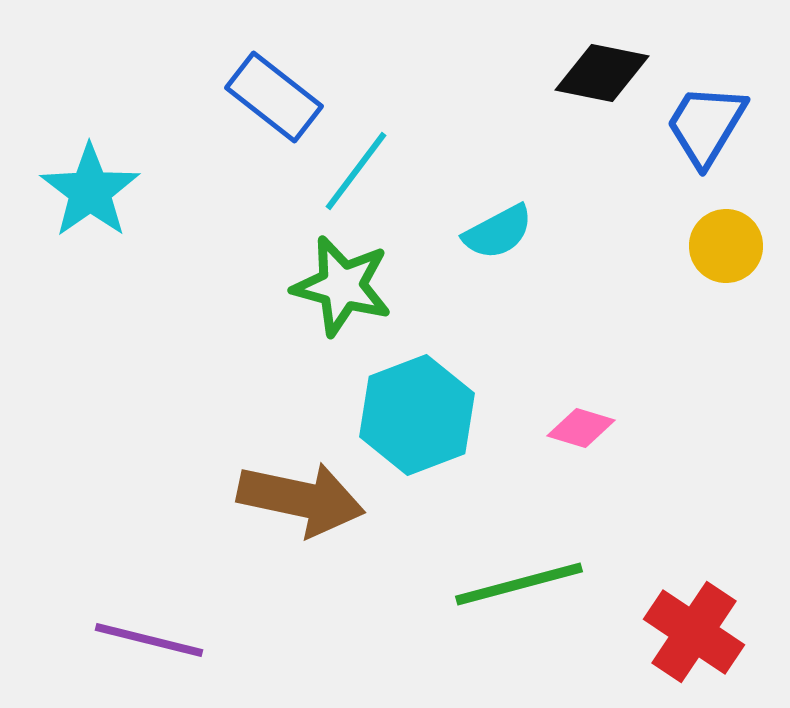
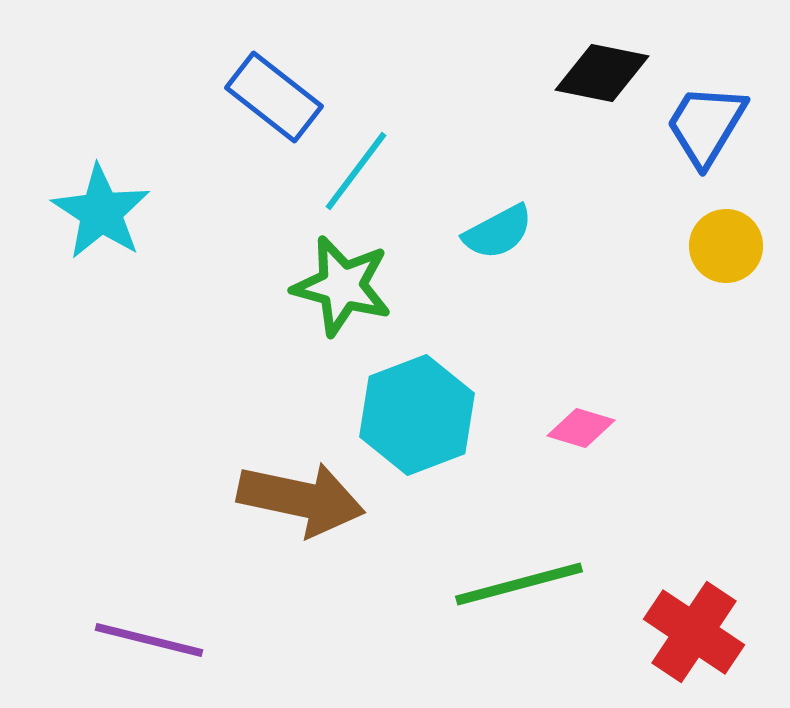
cyan star: moved 11 px right, 21 px down; rotated 4 degrees counterclockwise
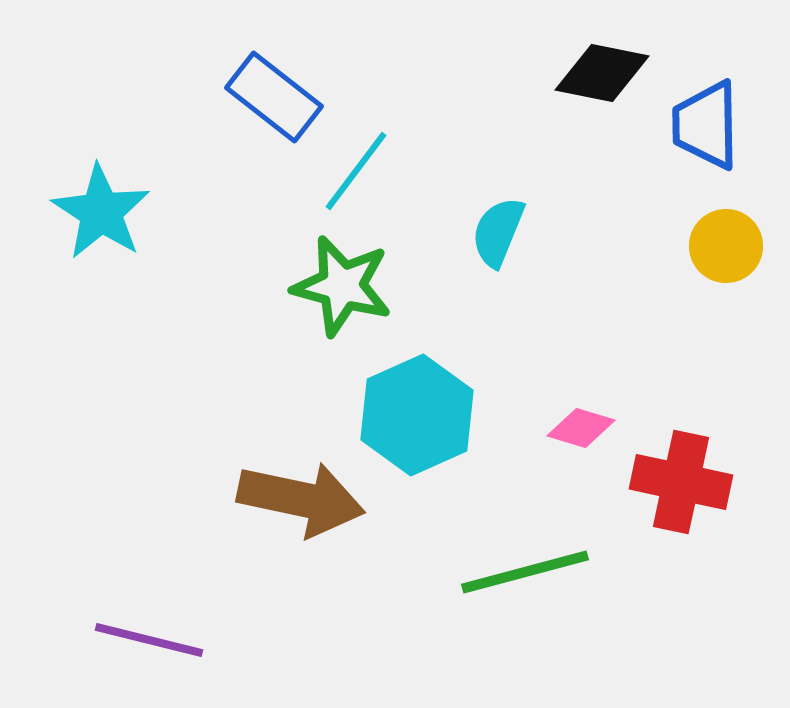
blue trapezoid: rotated 32 degrees counterclockwise
cyan semicircle: rotated 140 degrees clockwise
cyan hexagon: rotated 3 degrees counterclockwise
green line: moved 6 px right, 12 px up
red cross: moved 13 px left, 150 px up; rotated 22 degrees counterclockwise
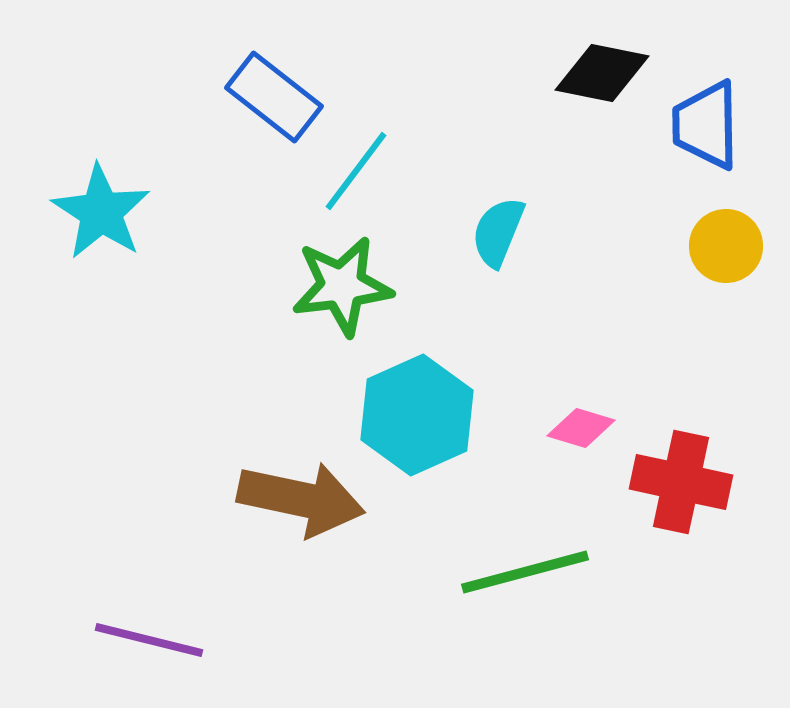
green star: rotated 22 degrees counterclockwise
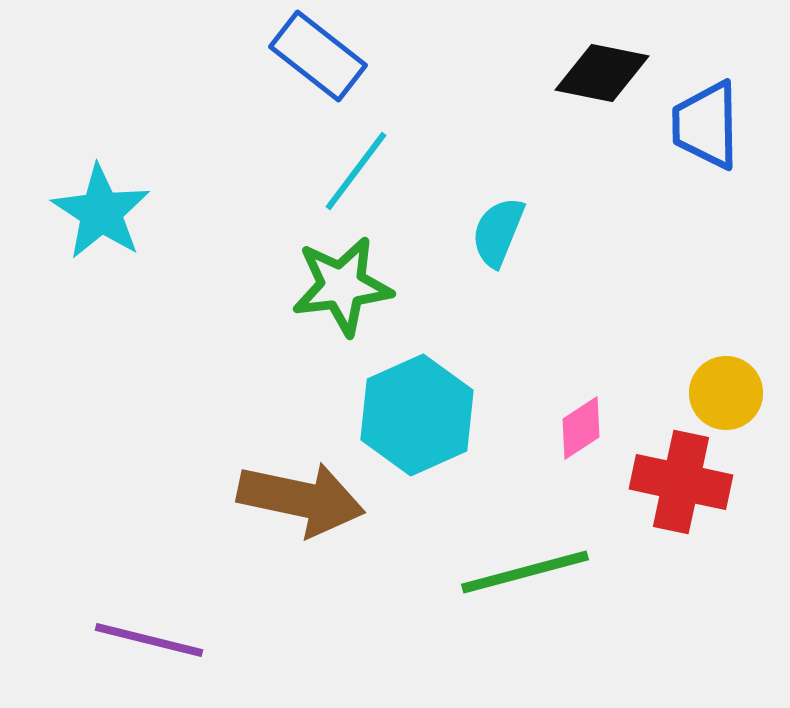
blue rectangle: moved 44 px right, 41 px up
yellow circle: moved 147 px down
pink diamond: rotated 50 degrees counterclockwise
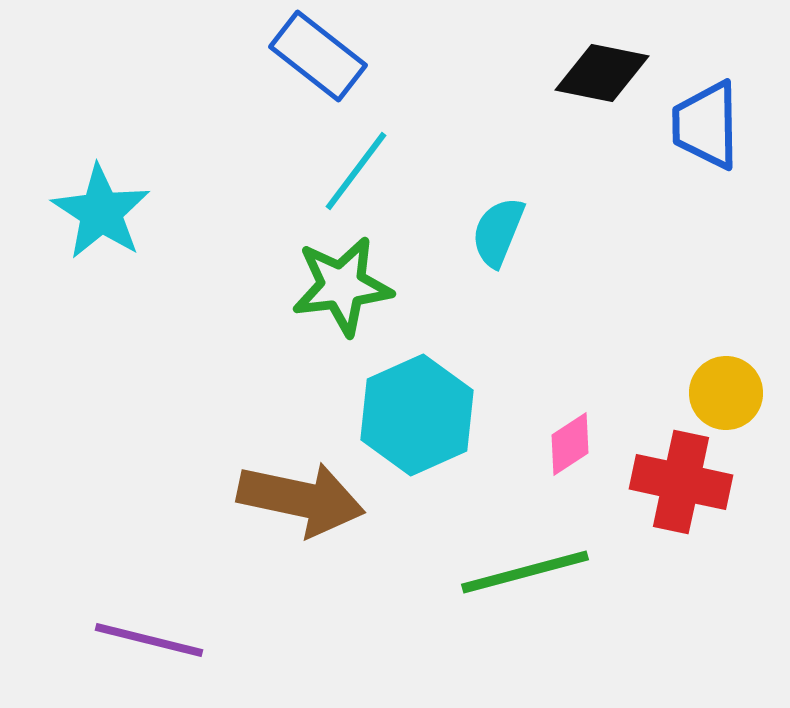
pink diamond: moved 11 px left, 16 px down
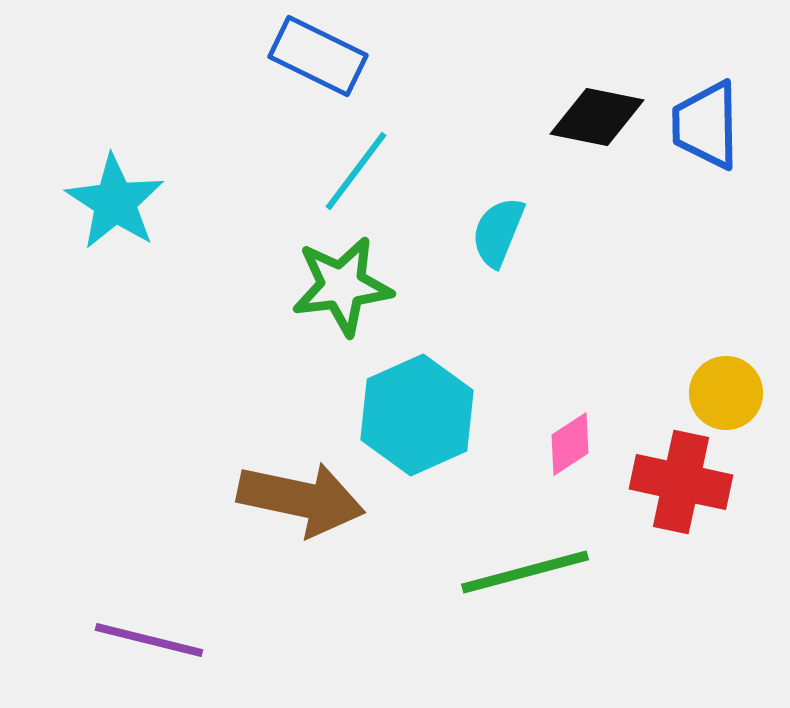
blue rectangle: rotated 12 degrees counterclockwise
black diamond: moved 5 px left, 44 px down
cyan star: moved 14 px right, 10 px up
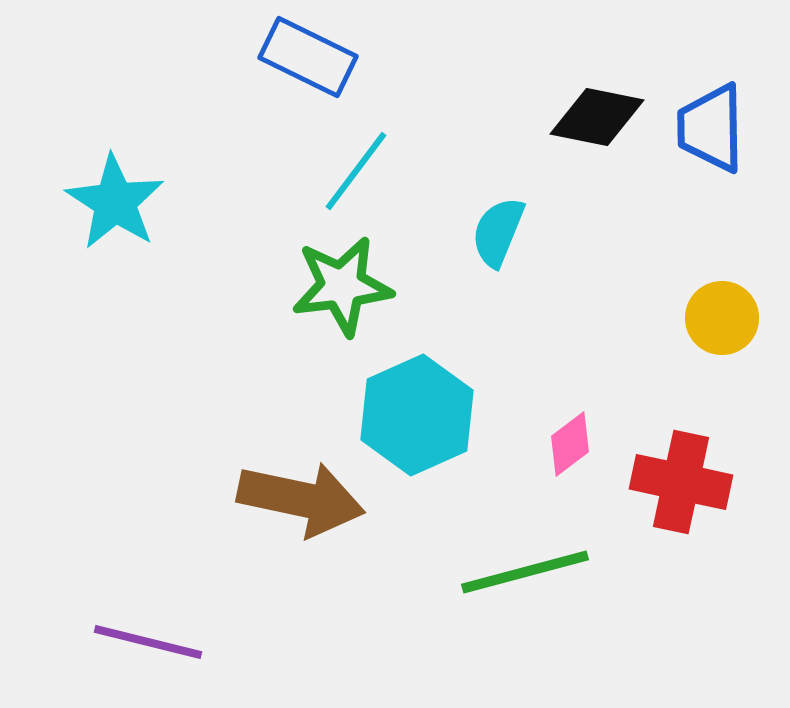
blue rectangle: moved 10 px left, 1 px down
blue trapezoid: moved 5 px right, 3 px down
yellow circle: moved 4 px left, 75 px up
pink diamond: rotated 4 degrees counterclockwise
purple line: moved 1 px left, 2 px down
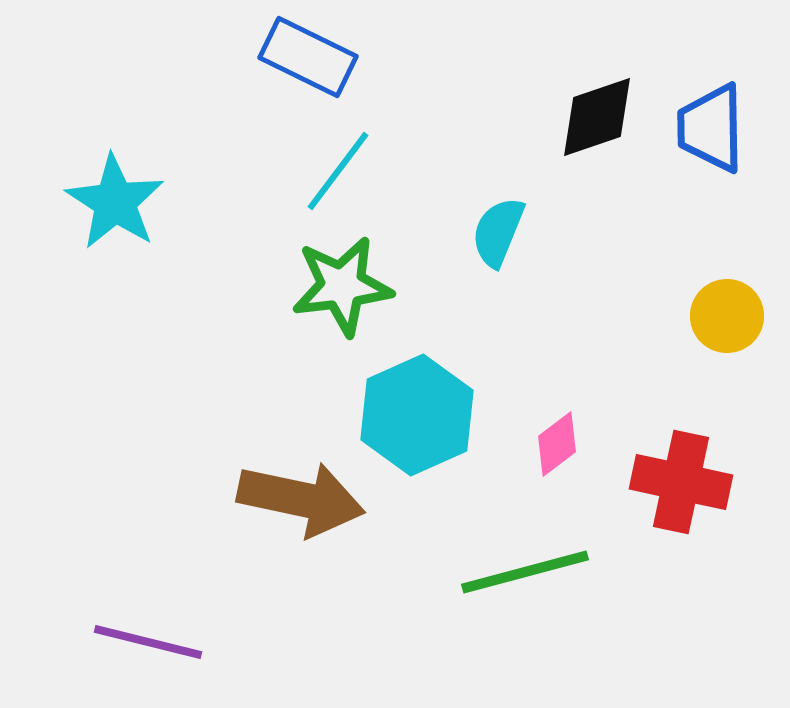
black diamond: rotated 30 degrees counterclockwise
cyan line: moved 18 px left
yellow circle: moved 5 px right, 2 px up
pink diamond: moved 13 px left
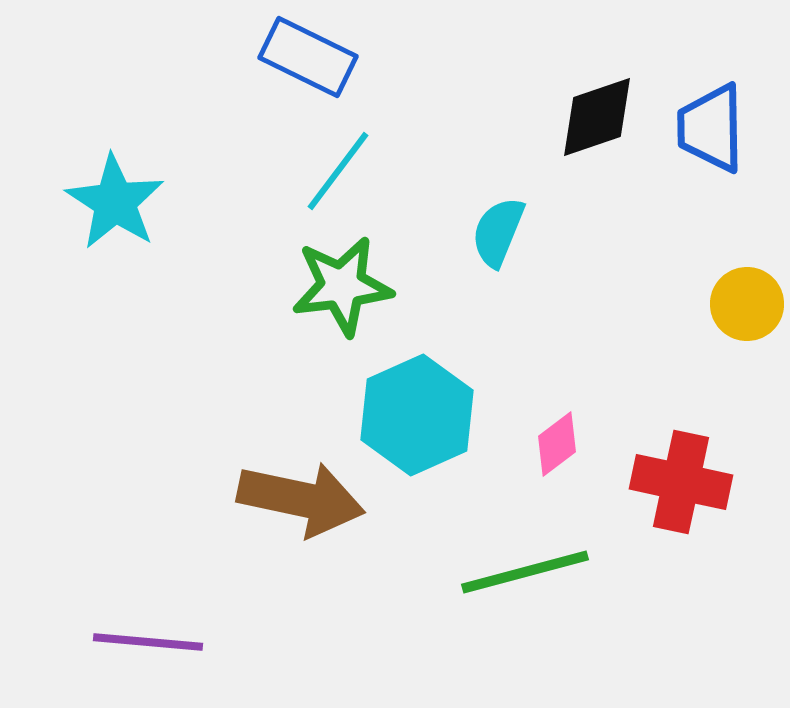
yellow circle: moved 20 px right, 12 px up
purple line: rotated 9 degrees counterclockwise
